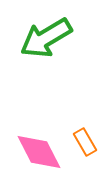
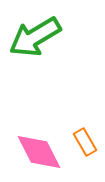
green arrow: moved 11 px left, 1 px up
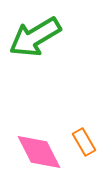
orange rectangle: moved 1 px left
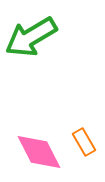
green arrow: moved 4 px left
